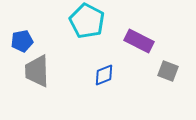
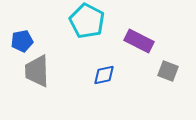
blue diamond: rotated 10 degrees clockwise
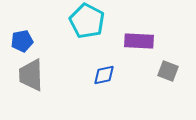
purple rectangle: rotated 24 degrees counterclockwise
gray trapezoid: moved 6 px left, 4 px down
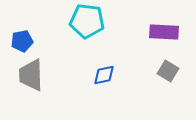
cyan pentagon: rotated 20 degrees counterclockwise
purple rectangle: moved 25 px right, 9 px up
gray square: rotated 10 degrees clockwise
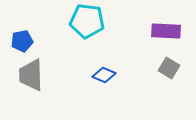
purple rectangle: moved 2 px right, 1 px up
gray square: moved 1 px right, 3 px up
blue diamond: rotated 35 degrees clockwise
